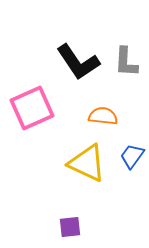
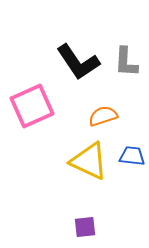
pink square: moved 2 px up
orange semicircle: rotated 24 degrees counterclockwise
blue trapezoid: rotated 60 degrees clockwise
yellow triangle: moved 2 px right, 2 px up
purple square: moved 15 px right
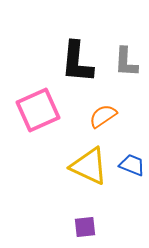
black L-shape: moved 1 px left; rotated 39 degrees clockwise
pink square: moved 6 px right, 4 px down
orange semicircle: rotated 16 degrees counterclockwise
blue trapezoid: moved 9 px down; rotated 16 degrees clockwise
yellow triangle: moved 5 px down
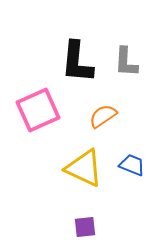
yellow triangle: moved 5 px left, 2 px down
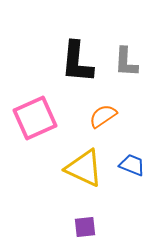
pink square: moved 3 px left, 8 px down
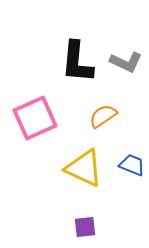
gray L-shape: rotated 68 degrees counterclockwise
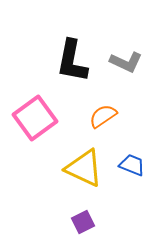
black L-shape: moved 5 px left, 1 px up; rotated 6 degrees clockwise
pink square: rotated 12 degrees counterclockwise
purple square: moved 2 px left, 5 px up; rotated 20 degrees counterclockwise
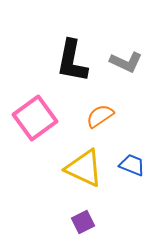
orange semicircle: moved 3 px left
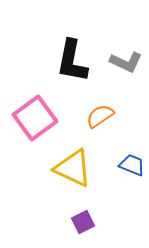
yellow triangle: moved 11 px left
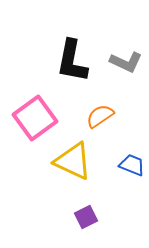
yellow triangle: moved 7 px up
purple square: moved 3 px right, 5 px up
